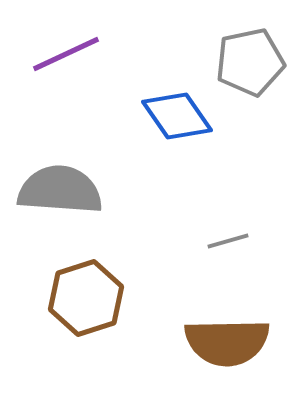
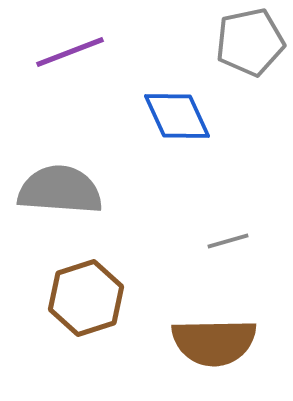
purple line: moved 4 px right, 2 px up; rotated 4 degrees clockwise
gray pentagon: moved 20 px up
blue diamond: rotated 10 degrees clockwise
brown semicircle: moved 13 px left
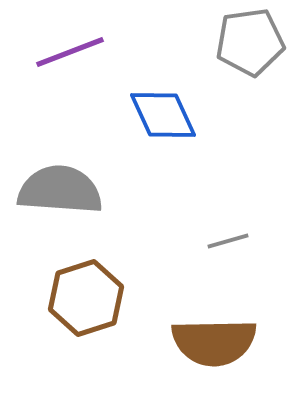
gray pentagon: rotated 4 degrees clockwise
blue diamond: moved 14 px left, 1 px up
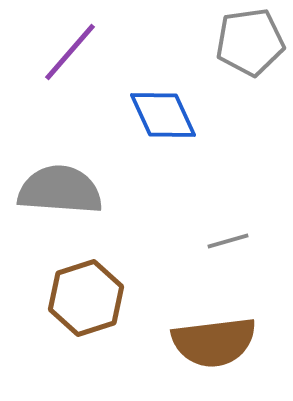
purple line: rotated 28 degrees counterclockwise
brown semicircle: rotated 6 degrees counterclockwise
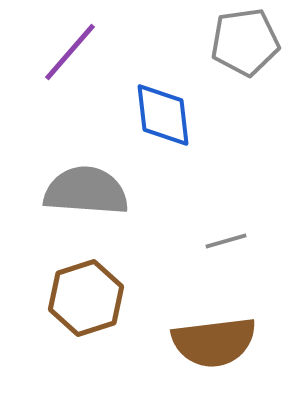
gray pentagon: moved 5 px left
blue diamond: rotated 18 degrees clockwise
gray semicircle: moved 26 px right, 1 px down
gray line: moved 2 px left
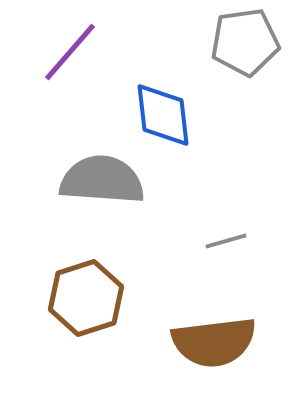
gray semicircle: moved 16 px right, 11 px up
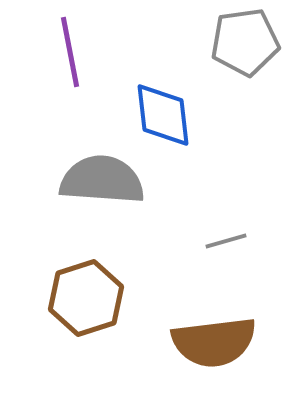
purple line: rotated 52 degrees counterclockwise
